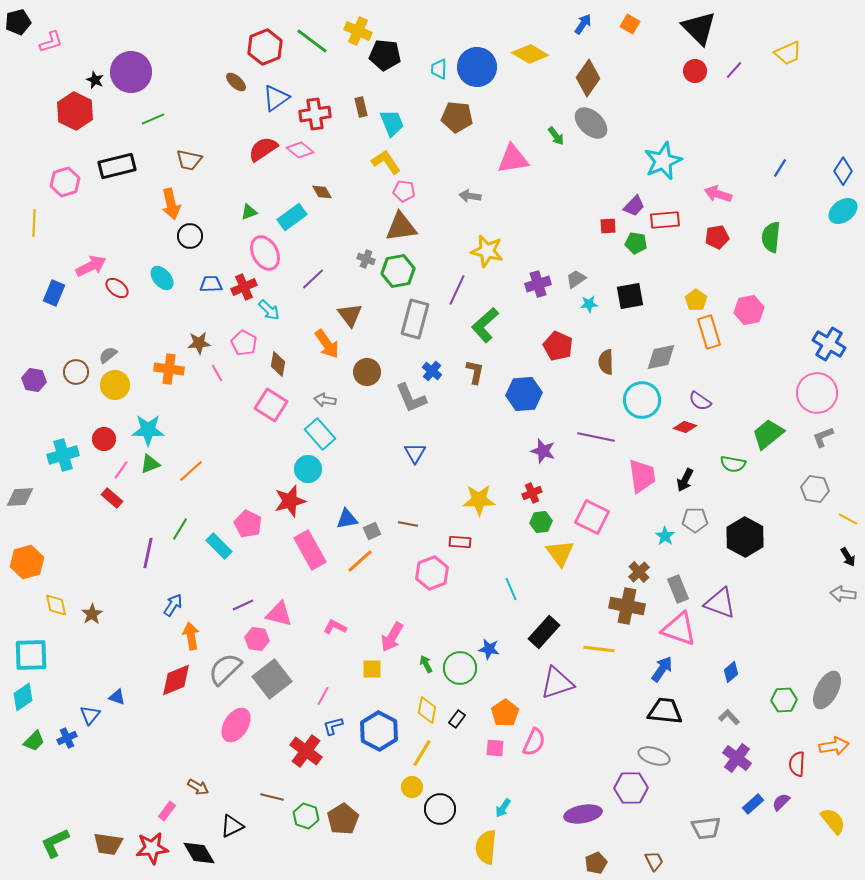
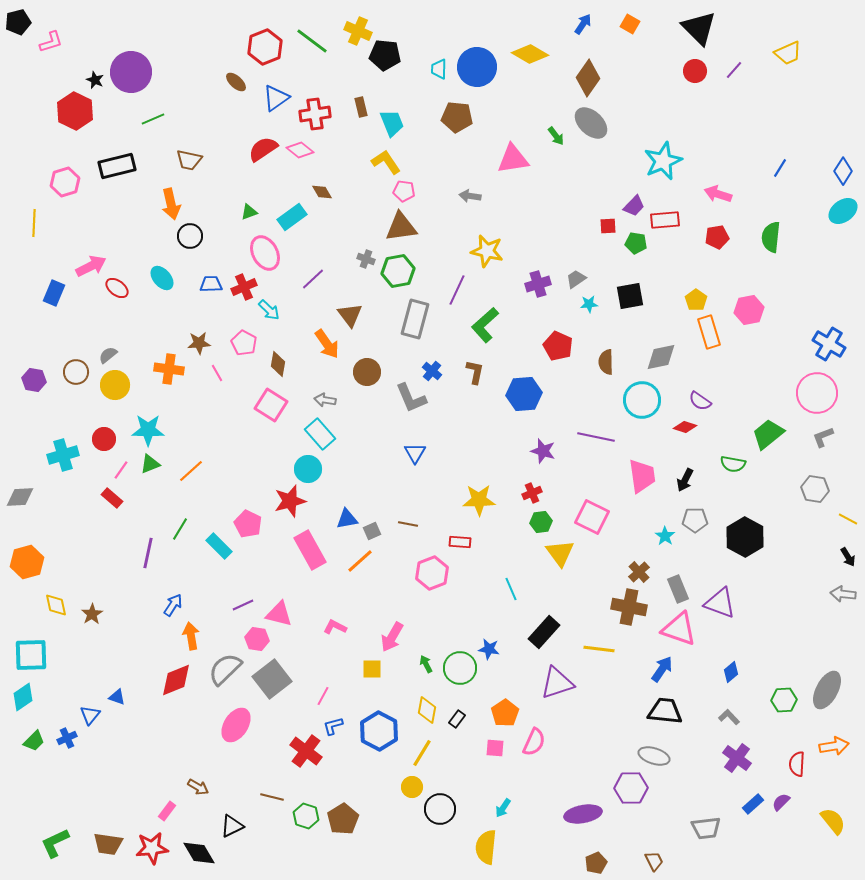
brown cross at (627, 606): moved 2 px right, 1 px down
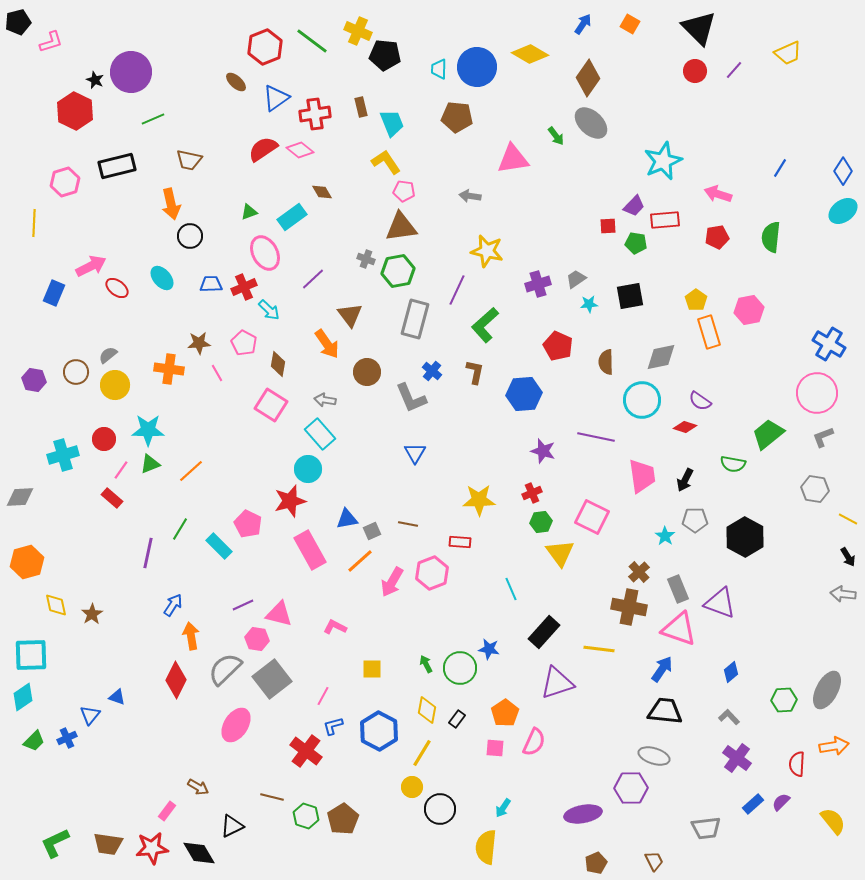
pink arrow at (392, 637): moved 55 px up
red diamond at (176, 680): rotated 42 degrees counterclockwise
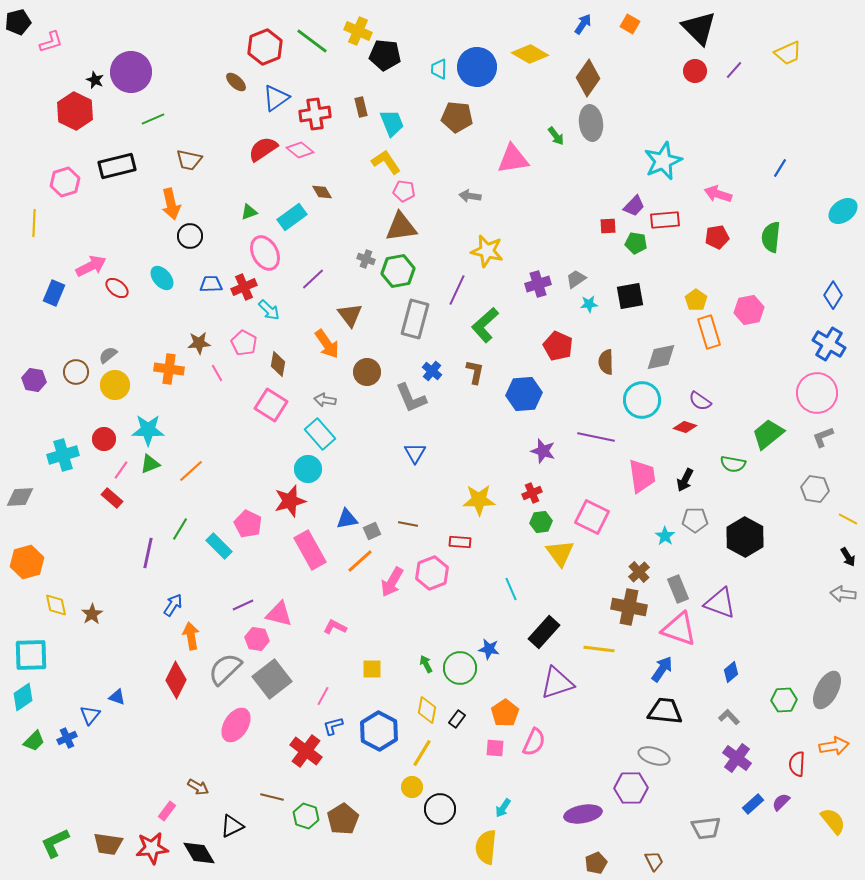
gray ellipse at (591, 123): rotated 40 degrees clockwise
blue diamond at (843, 171): moved 10 px left, 124 px down
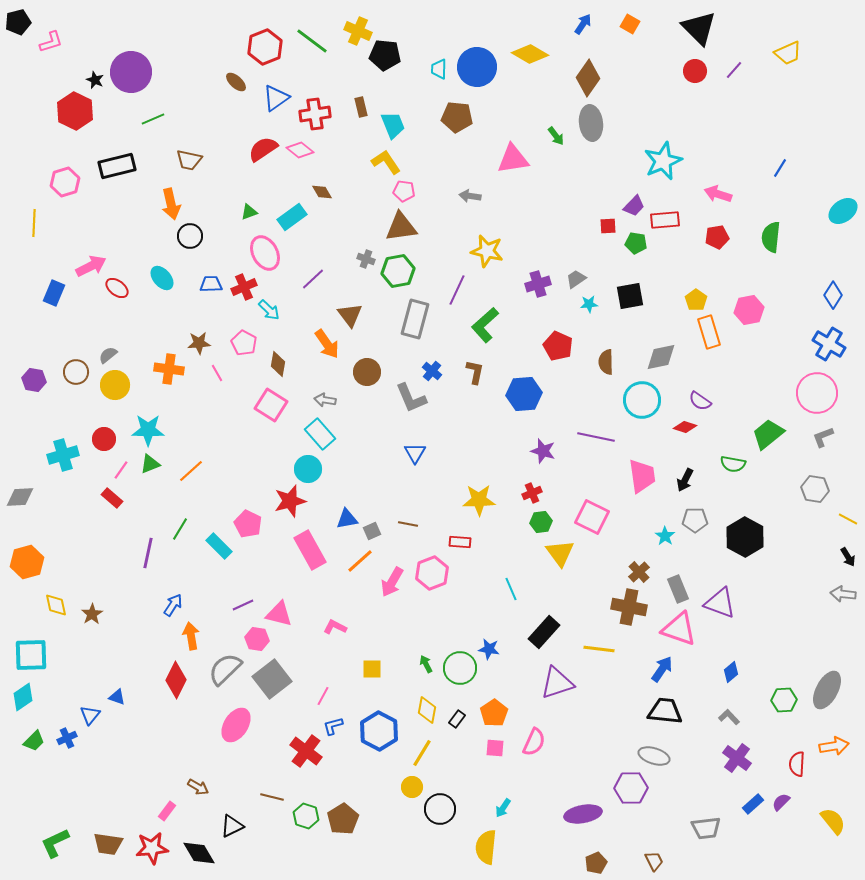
cyan trapezoid at (392, 123): moved 1 px right, 2 px down
orange pentagon at (505, 713): moved 11 px left
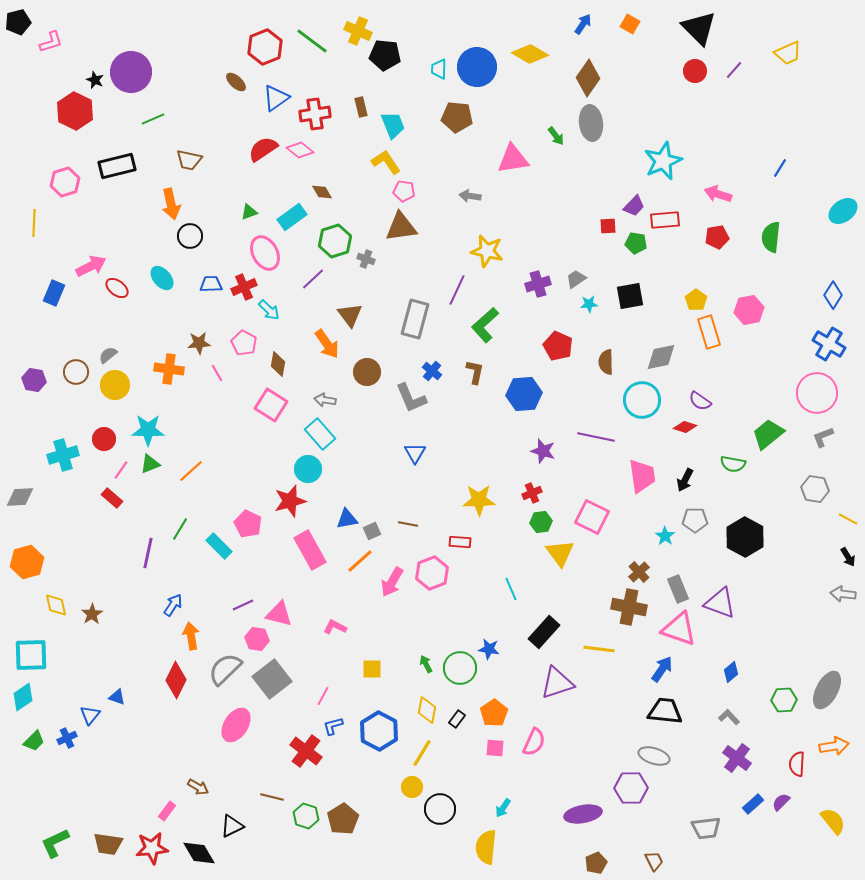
green hexagon at (398, 271): moved 63 px left, 30 px up; rotated 8 degrees counterclockwise
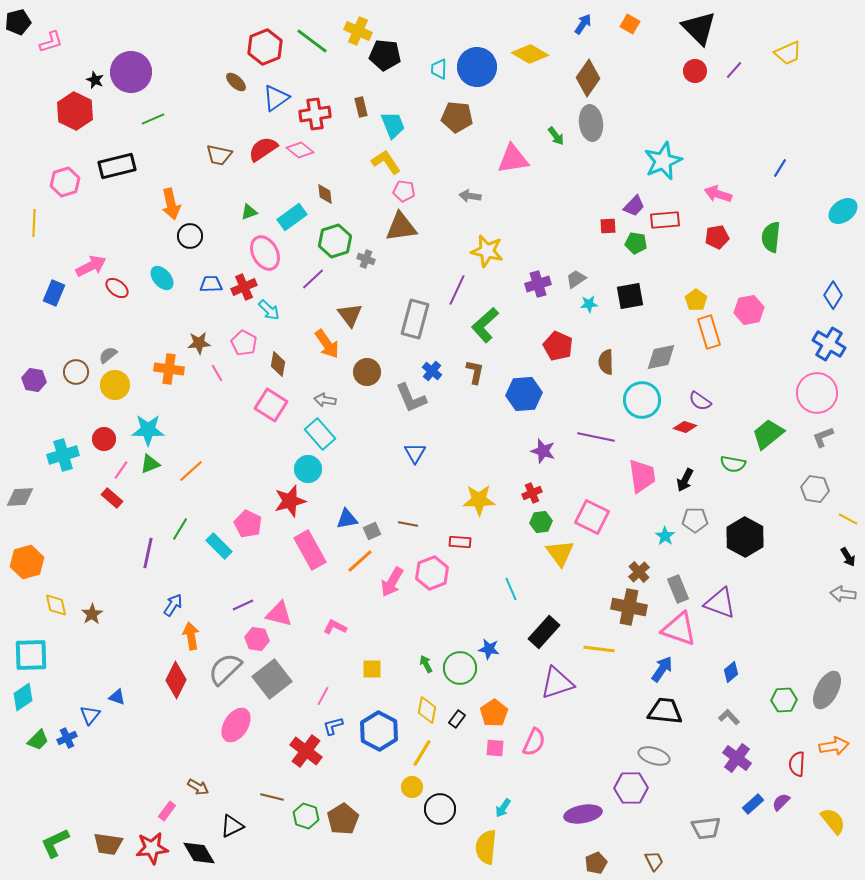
brown trapezoid at (189, 160): moved 30 px right, 5 px up
brown diamond at (322, 192): moved 3 px right, 2 px down; rotated 25 degrees clockwise
green trapezoid at (34, 741): moved 4 px right, 1 px up
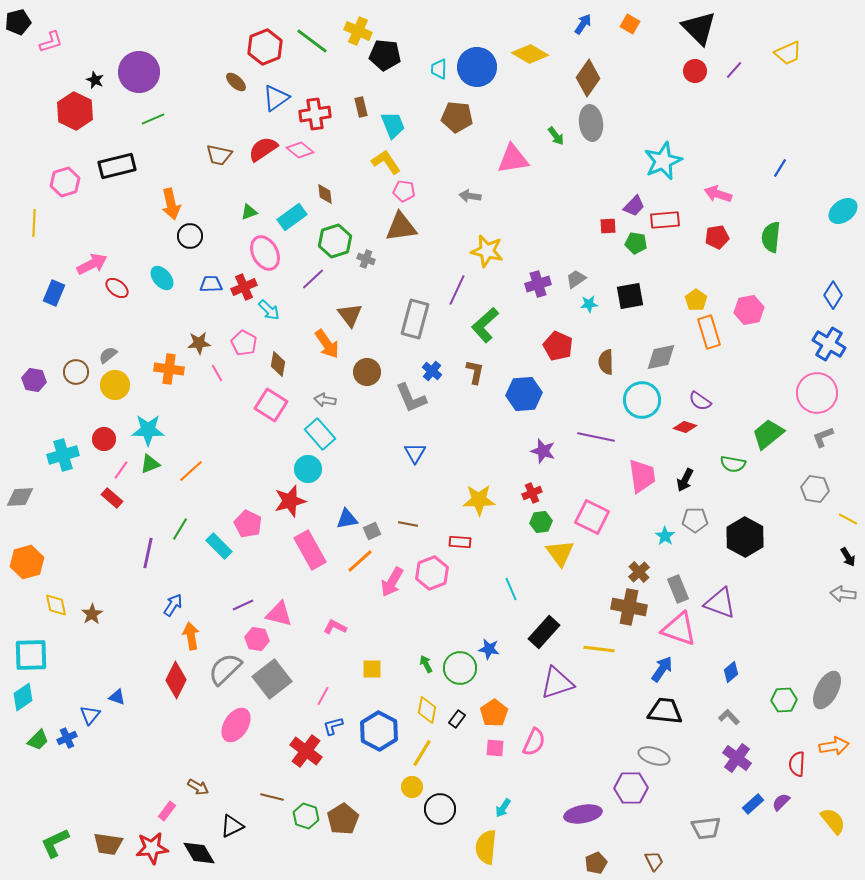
purple circle at (131, 72): moved 8 px right
pink arrow at (91, 266): moved 1 px right, 2 px up
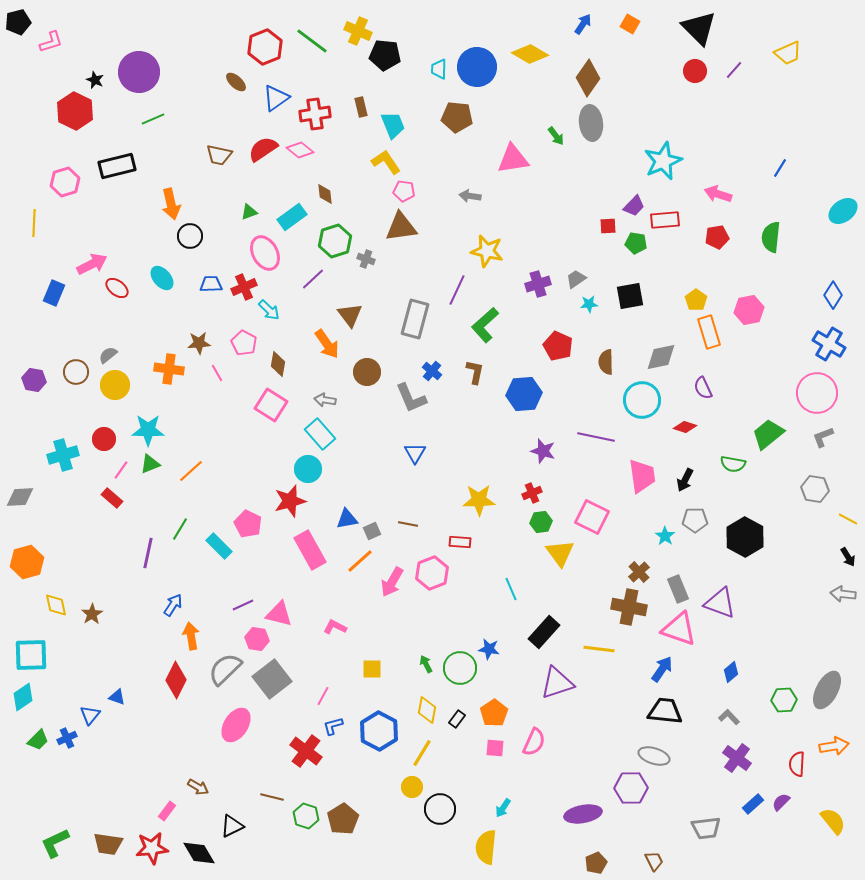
purple semicircle at (700, 401): moved 3 px right, 13 px up; rotated 30 degrees clockwise
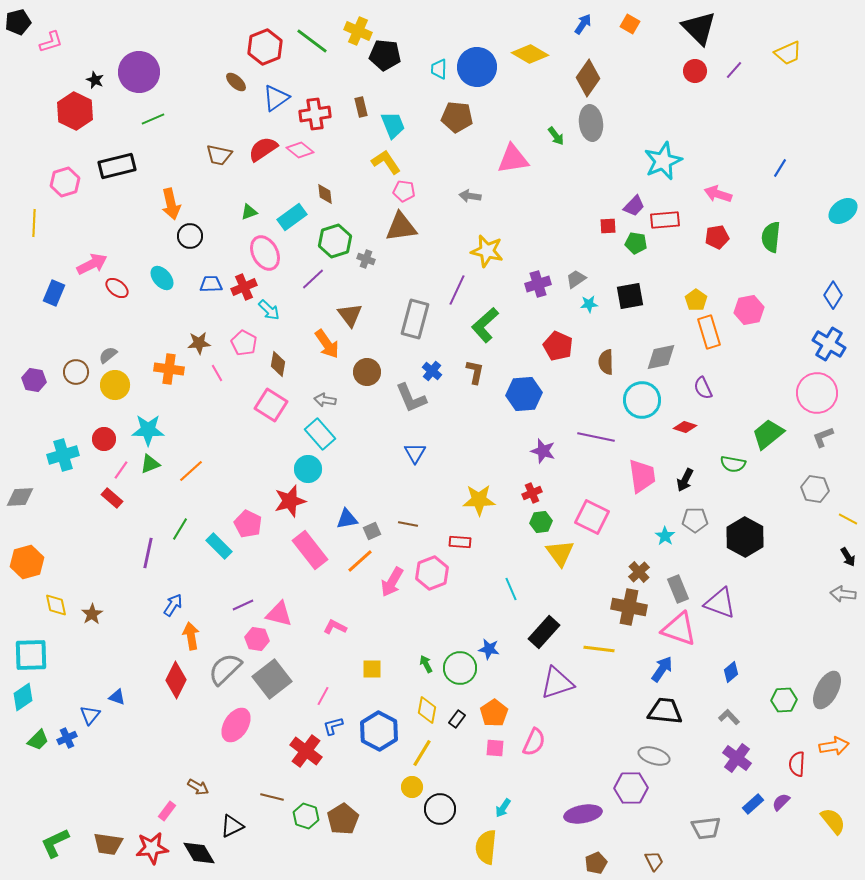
pink rectangle at (310, 550): rotated 9 degrees counterclockwise
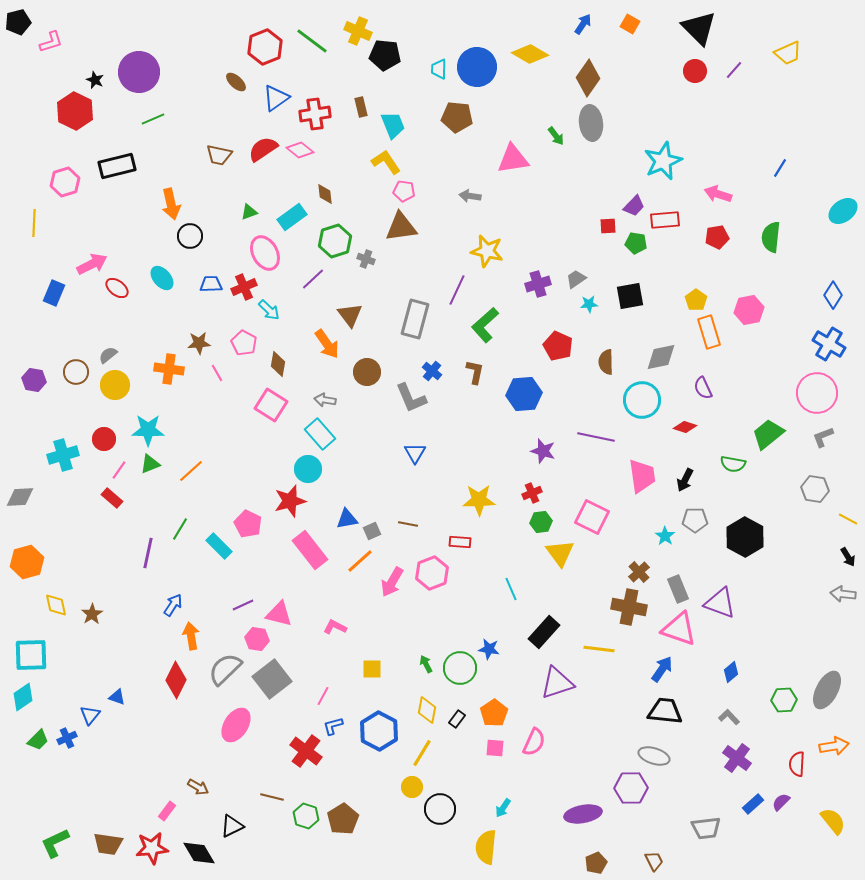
pink line at (121, 470): moved 2 px left
